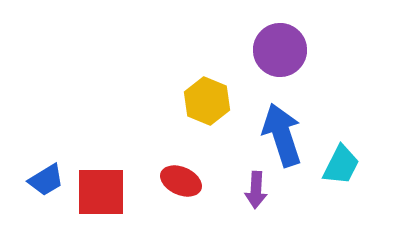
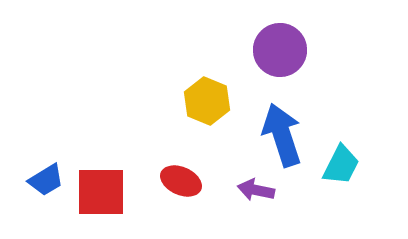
purple arrow: rotated 99 degrees clockwise
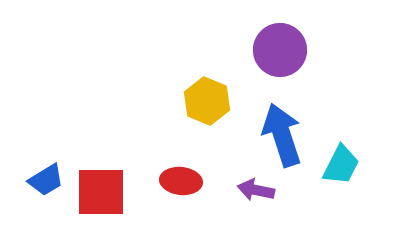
red ellipse: rotated 18 degrees counterclockwise
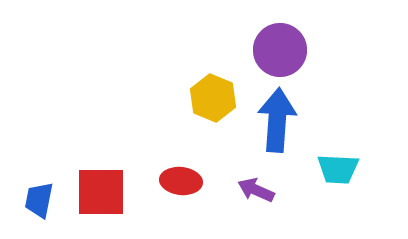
yellow hexagon: moved 6 px right, 3 px up
blue arrow: moved 5 px left, 15 px up; rotated 22 degrees clockwise
cyan trapezoid: moved 3 px left, 4 px down; rotated 66 degrees clockwise
blue trapezoid: moved 7 px left, 20 px down; rotated 132 degrees clockwise
purple arrow: rotated 12 degrees clockwise
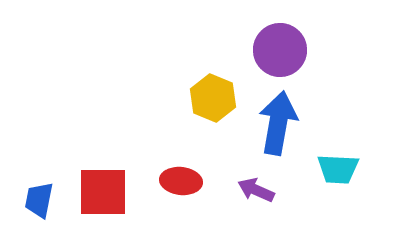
blue arrow: moved 1 px right, 3 px down; rotated 6 degrees clockwise
red square: moved 2 px right
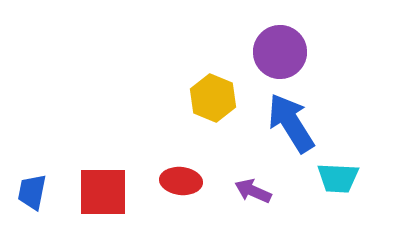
purple circle: moved 2 px down
blue arrow: moved 13 px right; rotated 42 degrees counterclockwise
cyan trapezoid: moved 9 px down
purple arrow: moved 3 px left, 1 px down
blue trapezoid: moved 7 px left, 8 px up
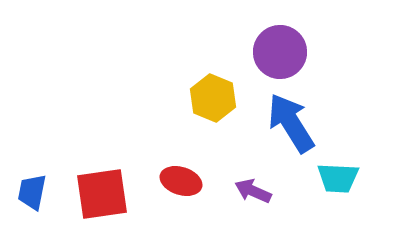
red ellipse: rotated 12 degrees clockwise
red square: moved 1 px left, 2 px down; rotated 8 degrees counterclockwise
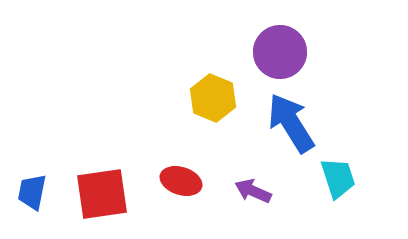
cyan trapezoid: rotated 111 degrees counterclockwise
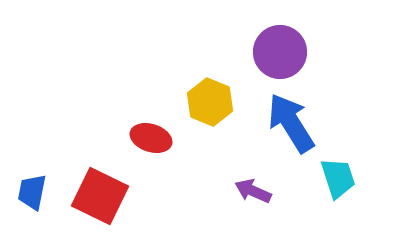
yellow hexagon: moved 3 px left, 4 px down
red ellipse: moved 30 px left, 43 px up
red square: moved 2 px left, 2 px down; rotated 34 degrees clockwise
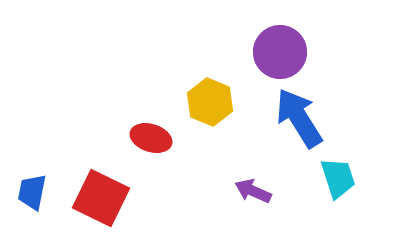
blue arrow: moved 8 px right, 5 px up
red square: moved 1 px right, 2 px down
